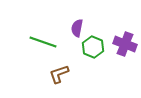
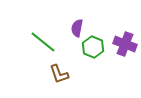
green line: rotated 20 degrees clockwise
brown L-shape: rotated 90 degrees counterclockwise
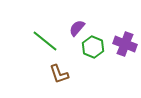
purple semicircle: rotated 30 degrees clockwise
green line: moved 2 px right, 1 px up
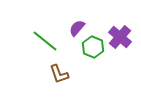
purple cross: moved 5 px left, 7 px up; rotated 20 degrees clockwise
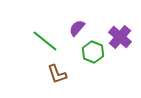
green hexagon: moved 5 px down
brown L-shape: moved 2 px left
